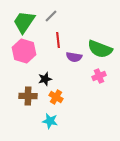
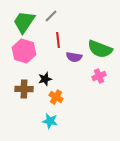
brown cross: moved 4 px left, 7 px up
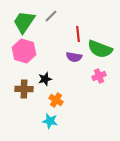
red line: moved 20 px right, 6 px up
orange cross: moved 3 px down
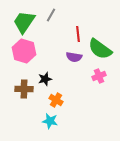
gray line: moved 1 px up; rotated 16 degrees counterclockwise
green semicircle: rotated 15 degrees clockwise
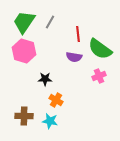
gray line: moved 1 px left, 7 px down
black star: rotated 16 degrees clockwise
brown cross: moved 27 px down
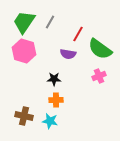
red line: rotated 35 degrees clockwise
purple semicircle: moved 6 px left, 3 px up
black star: moved 9 px right
orange cross: rotated 32 degrees counterclockwise
brown cross: rotated 12 degrees clockwise
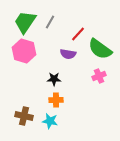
green trapezoid: moved 1 px right
red line: rotated 14 degrees clockwise
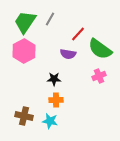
gray line: moved 3 px up
pink hexagon: rotated 15 degrees clockwise
